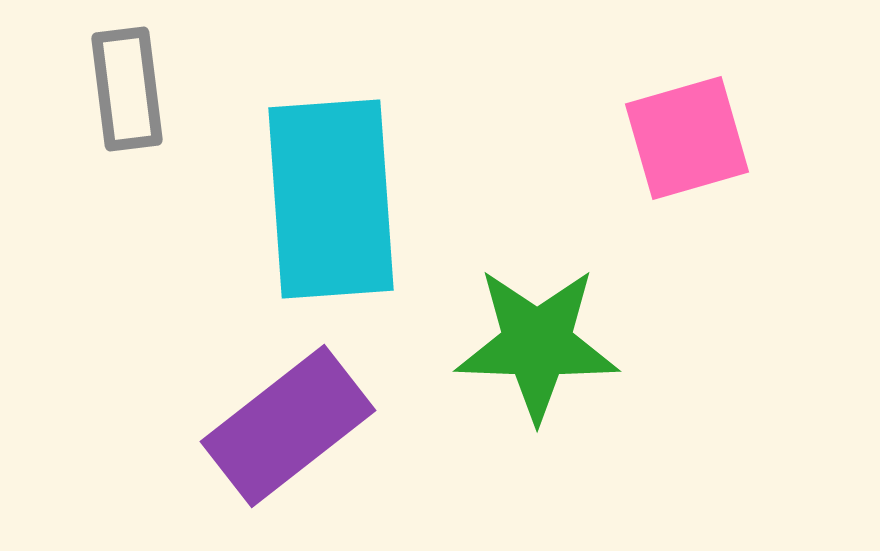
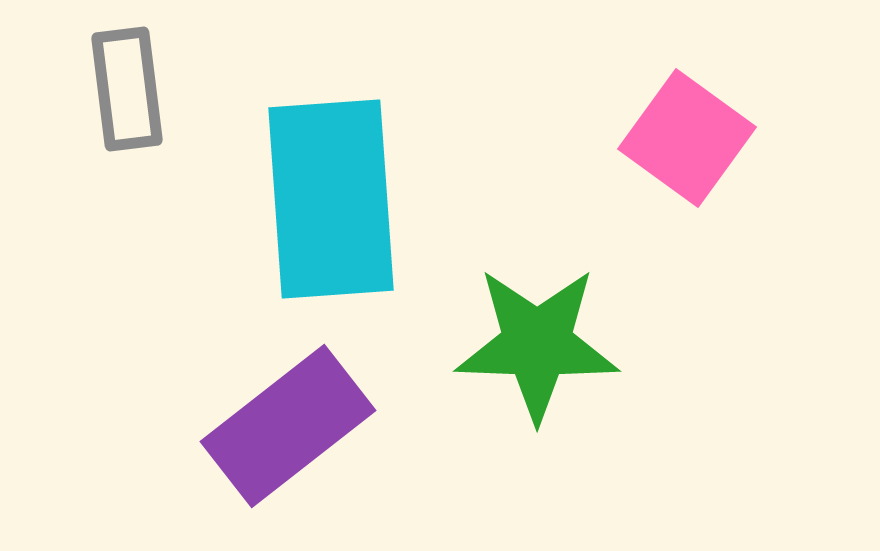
pink square: rotated 38 degrees counterclockwise
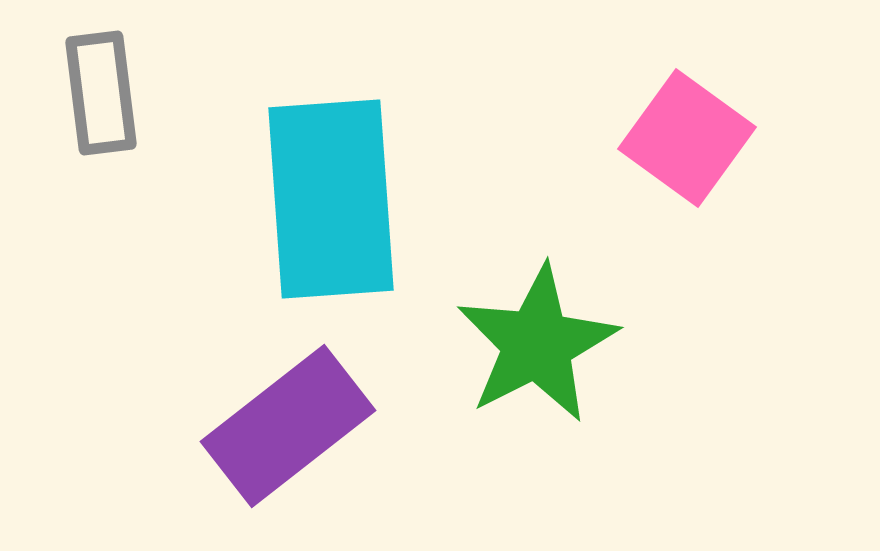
gray rectangle: moved 26 px left, 4 px down
green star: rotated 29 degrees counterclockwise
